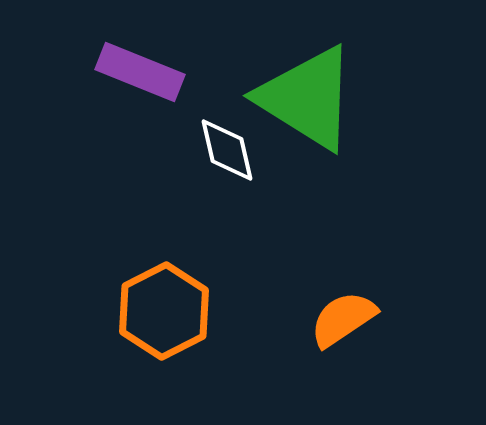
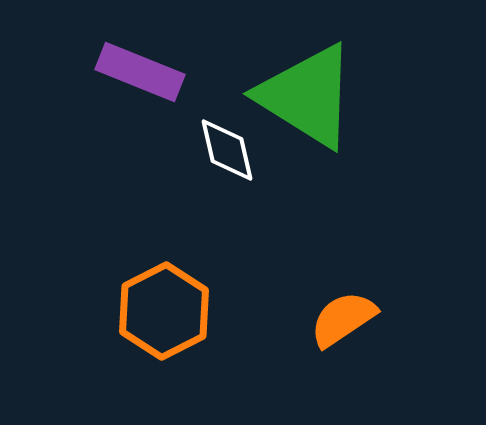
green triangle: moved 2 px up
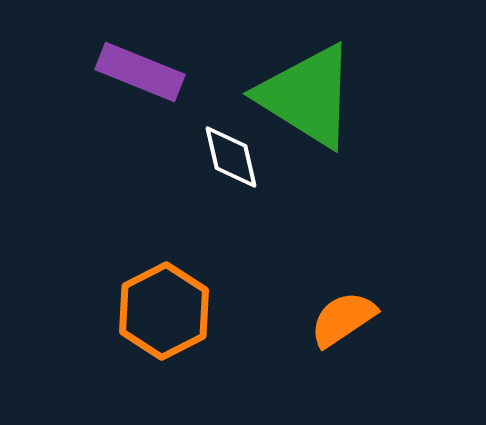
white diamond: moved 4 px right, 7 px down
